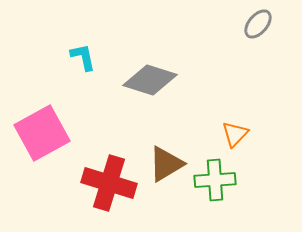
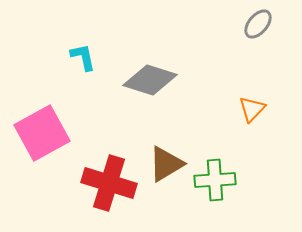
orange triangle: moved 17 px right, 25 px up
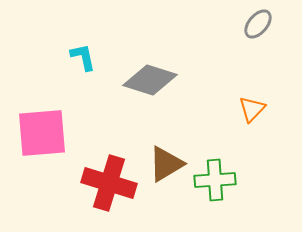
pink square: rotated 24 degrees clockwise
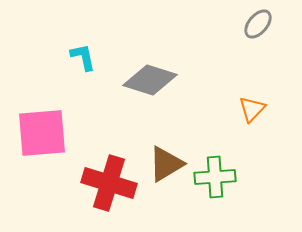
green cross: moved 3 px up
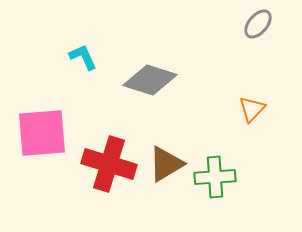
cyan L-shape: rotated 12 degrees counterclockwise
red cross: moved 19 px up
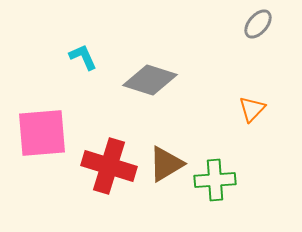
red cross: moved 2 px down
green cross: moved 3 px down
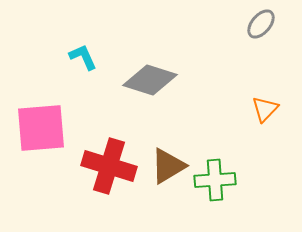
gray ellipse: moved 3 px right
orange triangle: moved 13 px right
pink square: moved 1 px left, 5 px up
brown triangle: moved 2 px right, 2 px down
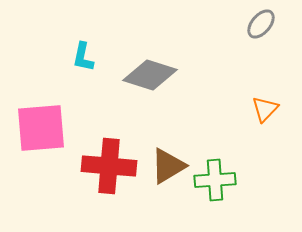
cyan L-shape: rotated 144 degrees counterclockwise
gray diamond: moved 5 px up
red cross: rotated 12 degrees counterclockwise
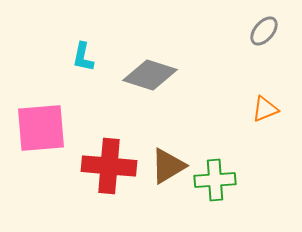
gray ellipse: moved 3 px right, 7 px down
orange triangle: rotated 24 degrees clockwise
